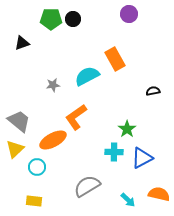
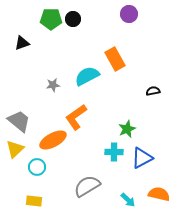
green star: rotated 12 degrees clockwise
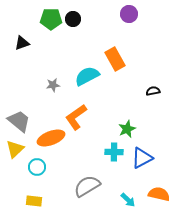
orange ellipse: moved 2 px left, 2 px up; rotated 8 degrees clockwise
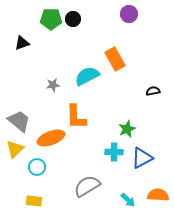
orange L-shape: rotated 56 degrees counterclockwise
orange semicircle: moved 1 px left, 1 px down; rotated 10 degrees counterclockwise
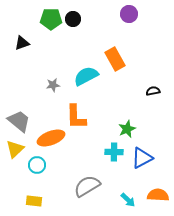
cyan semicircle: moved 1 px left
cyan circle: moved 2 px up
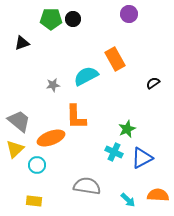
black semicircle: moved 8 px up; rotated 24 degrees counterclockwise
cyan cross: rotated 24 degrees clockwise
gray semicircle: rotated 40 degrees clockwise
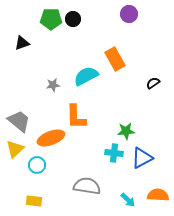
green star: moved 1 px left, 2 px down; rotated 18 degrees clockwise
cyan cross: moved 1 px down; rotated 18 degrees counterclockwise
